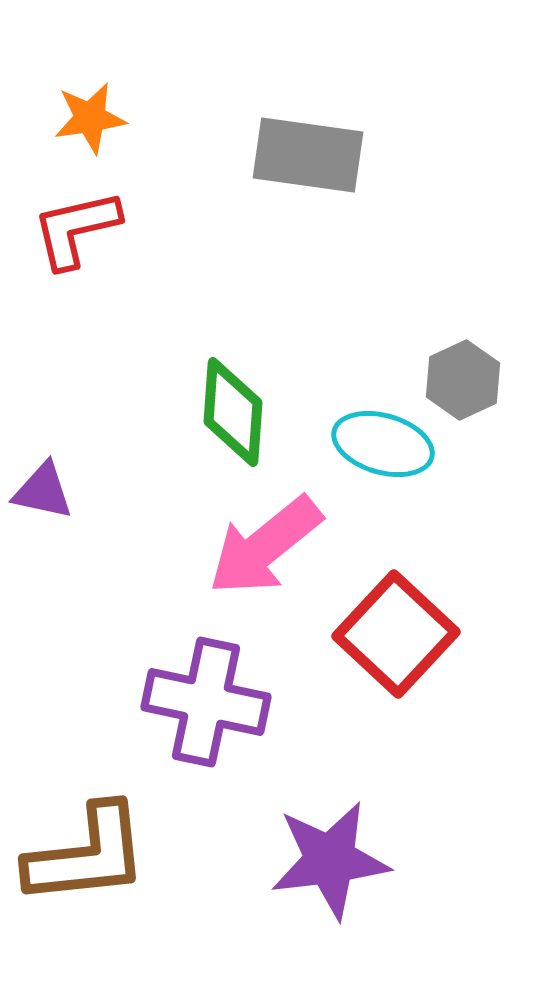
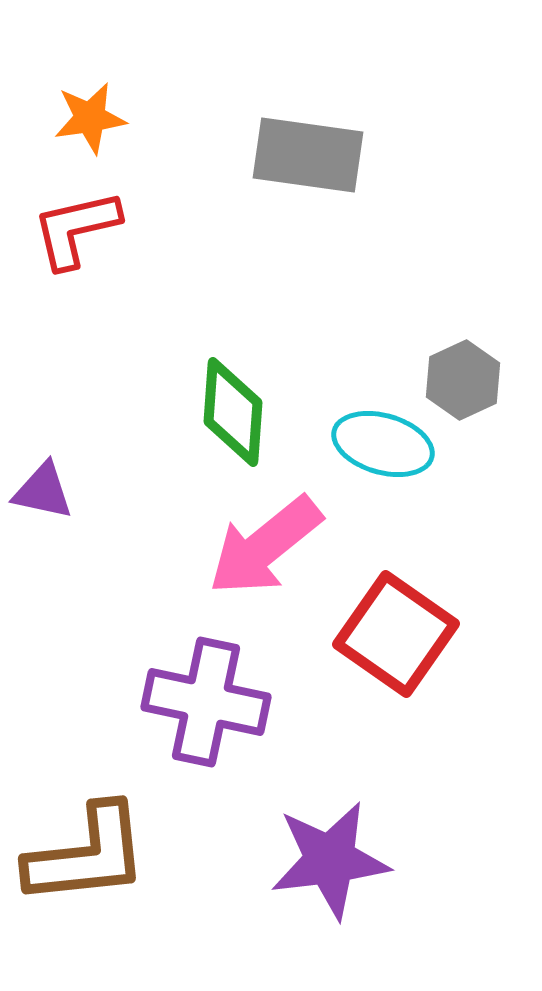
red square: rotated 8 degrees counterclockwise
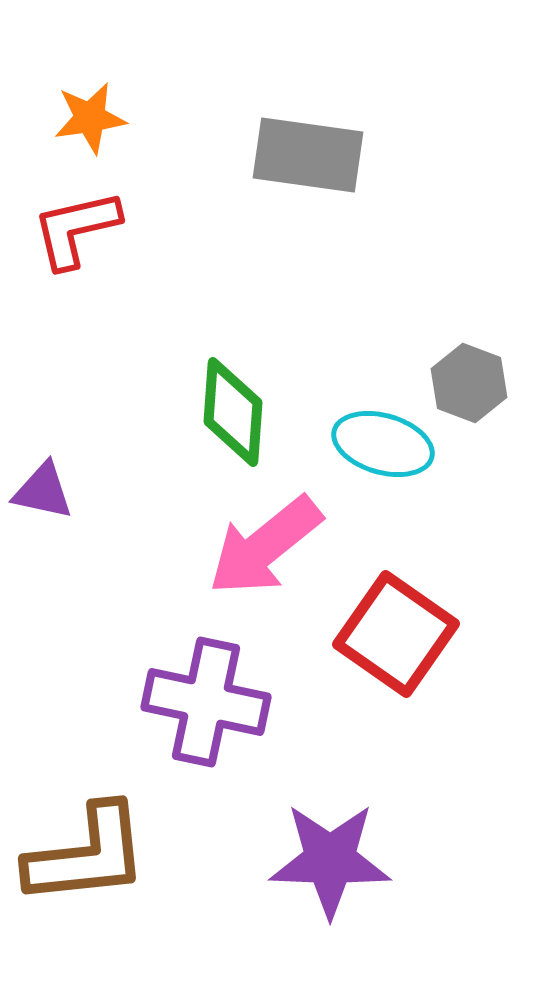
gray hexagon: moved 6 px right, 3 px down; rotated 14 degrees counterclockwise
purple star: rotated 9 degrees clockwise
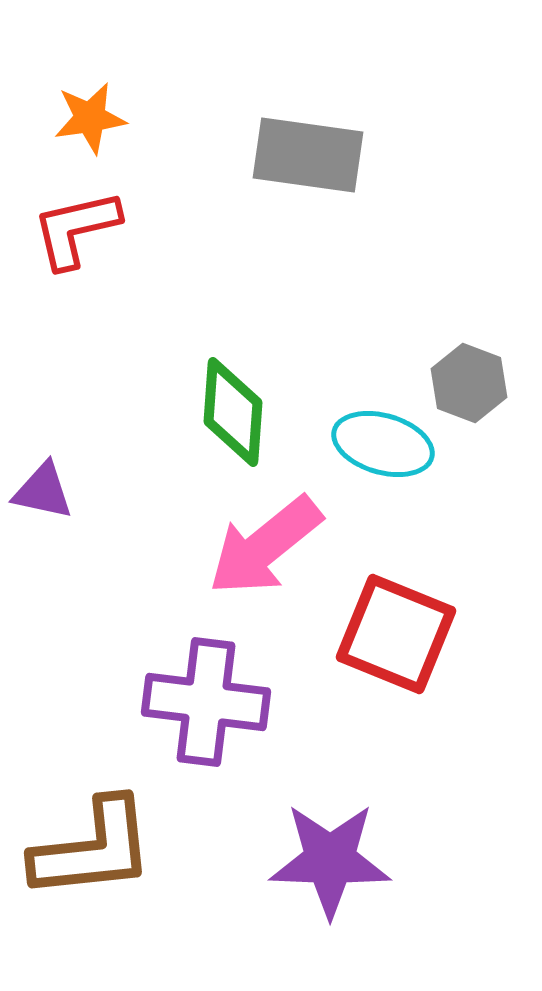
red square: rotated 13 degrees counterclockwise
purple cross: rotated 5 degrees counterclockwise
brown L-shape: moved 6 px right, 6 px up
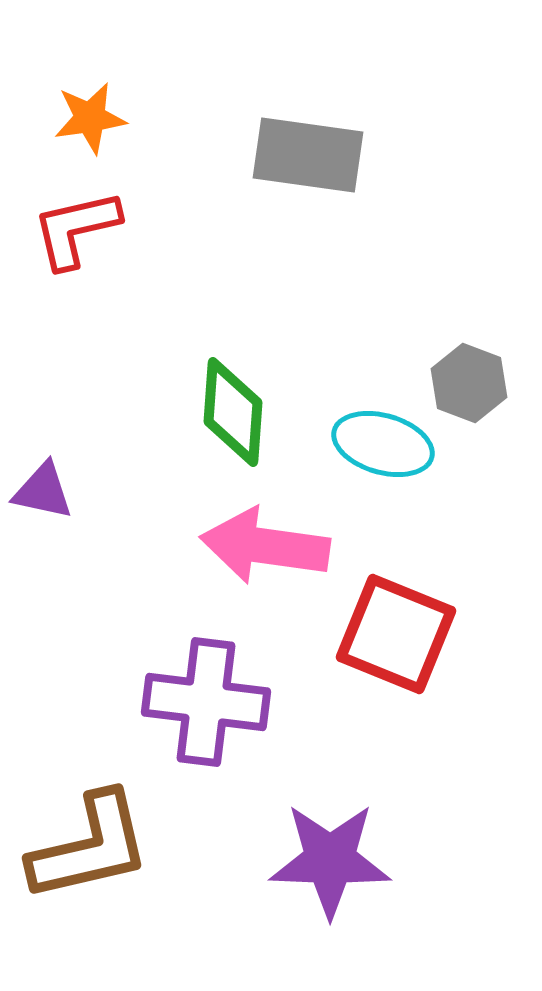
pink arrow: rotated 47 degrees clockwise
brown L-shape: moved 3 px left, 2 px up; rotated 7 degrees counterclockwise
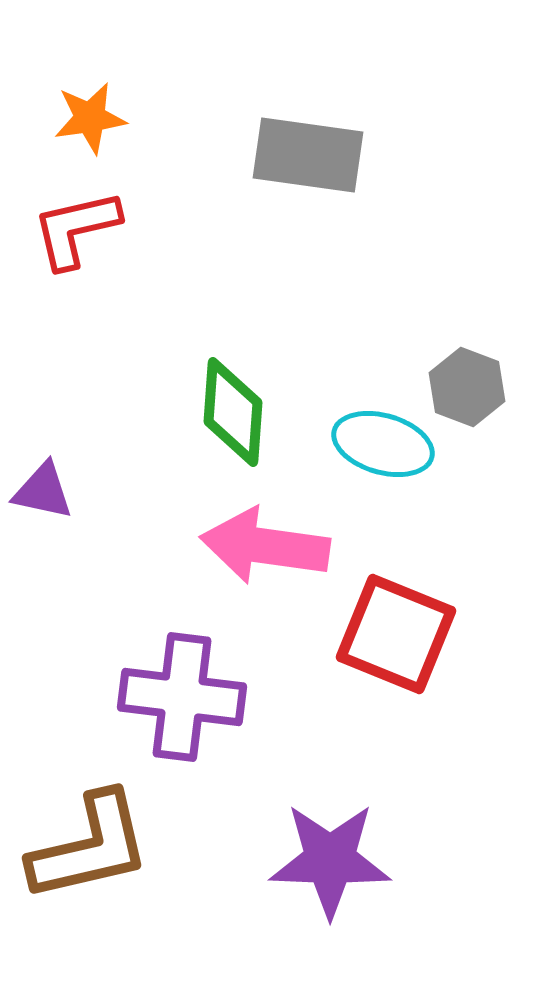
gray hexagon: moved 2 px left, 4 px down
purple cross: moved 24 px left, 5 px up
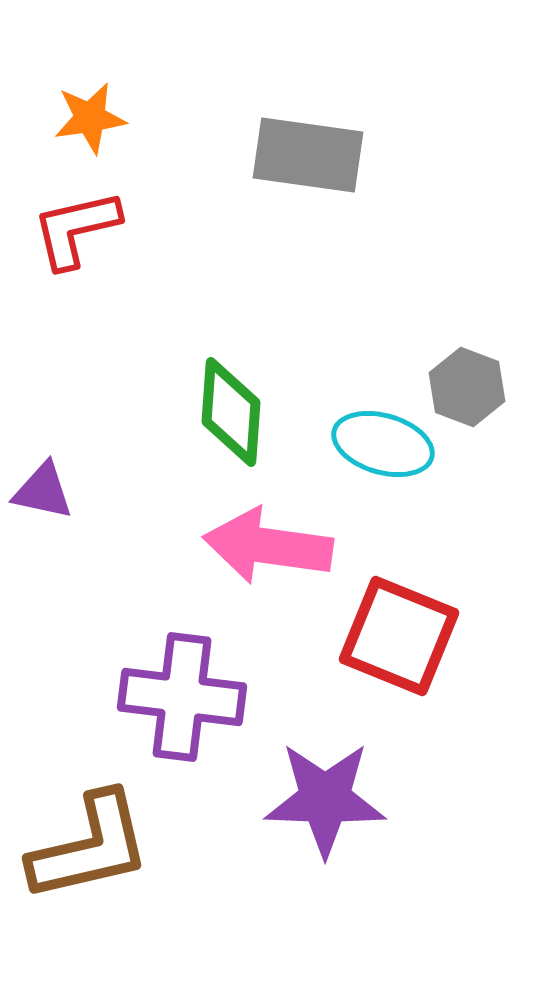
green diamond: moved 2 px left
pink arrow: moved 3 px right
red square: moved 3 px right, 2 px down
purple star: moved 5 px left, 61 px up
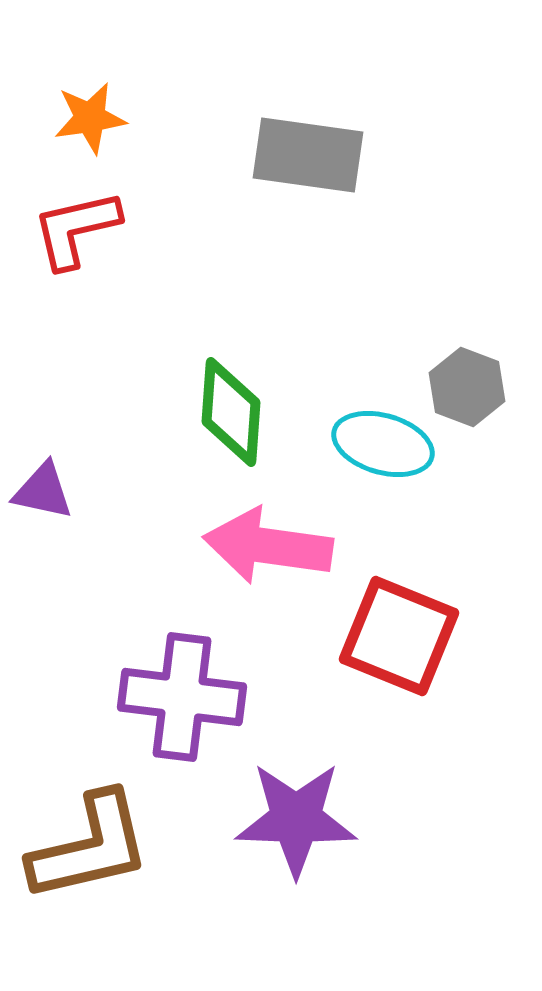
purple star: moved 29 px left, 20 px down
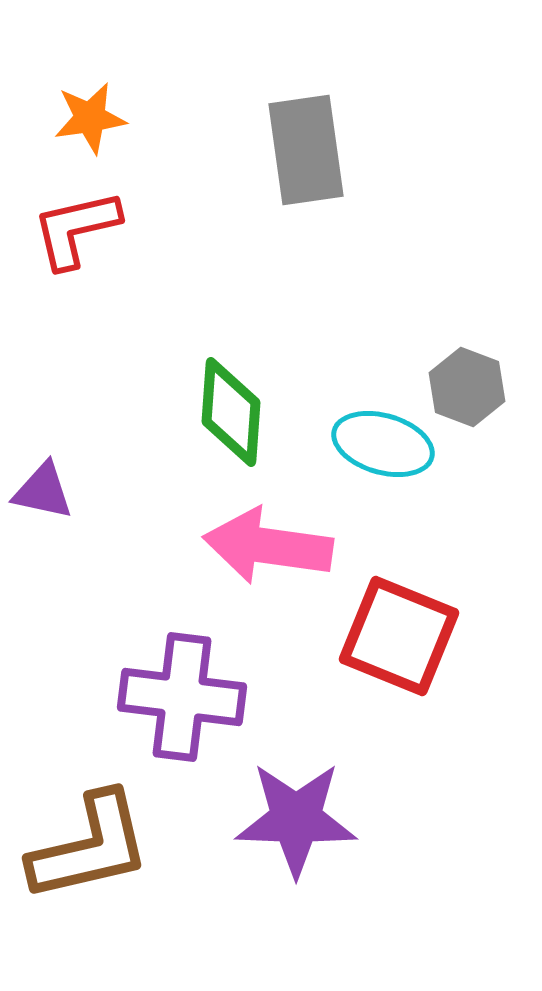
gray rectangle: moved 2 px left, 5 px up; rotated 74 degrees clockwise
